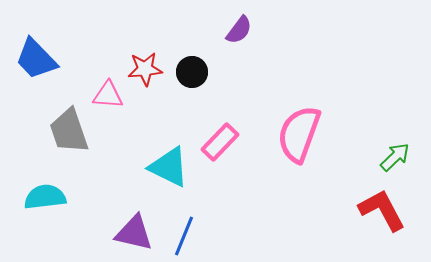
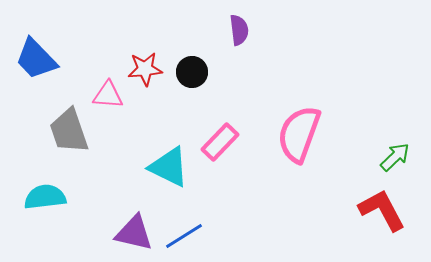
purple semicircle: rotated 44 degrees counterclockwise
blue line: rotated 36 degrees clockwise
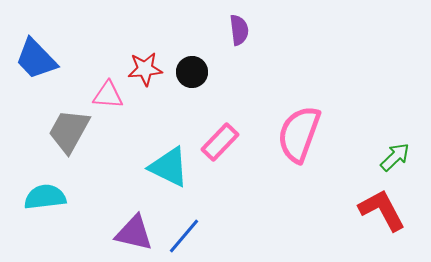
gray trapezoid: rotated 48 degrees clockwise
blue line: rotated 18 degrees counterclockwise
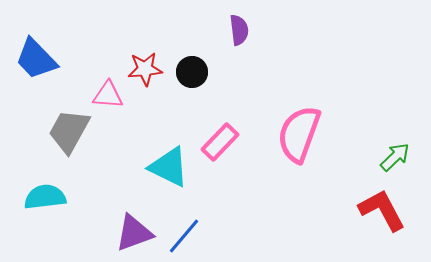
purple triangle: rotated 33 degrees counterclockwise
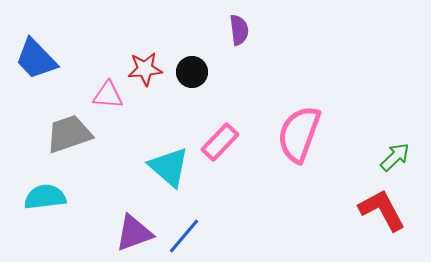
gray trapezoid: moved 3 px down; rotated 42 degrees clockwise
cyan triangle: rotated 15 degrees clockwise
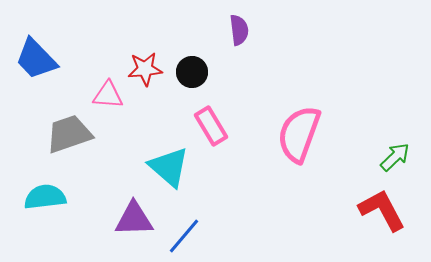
pink rectangle: moved 9 px left, 16 px up; rotated 75 degrees counterclockwise
purple triangle: moved 14 px up; rotated 18 degrees clockwise
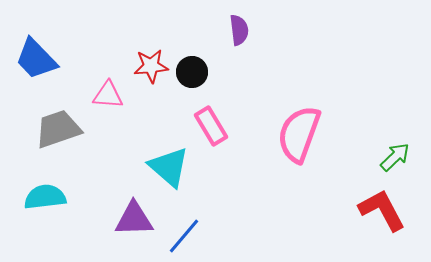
red star: moved 6 px right, 3 px up
gray trapezoid: moved 11 px left, 5 px up
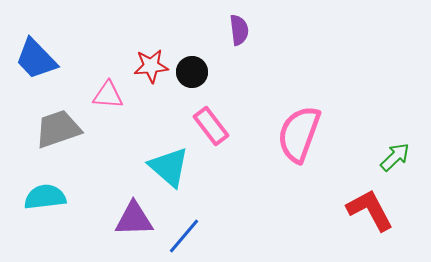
pink rectangle: rotated 6 degrees counterclockwise
red L-shape: moved 12 px left
